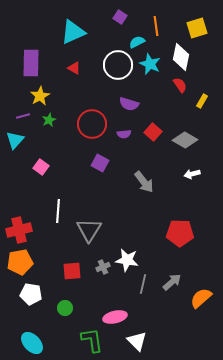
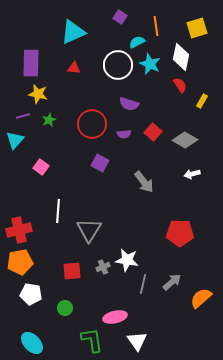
red triangle at (74, 68): rotated 24 degrees counterclockwise
yellow star at (40, 96): moved 2 px left, 2 px up; rotated 30 degrees counterclockwise
white triangle at (137, 341): rotated 10 degrees clockwise
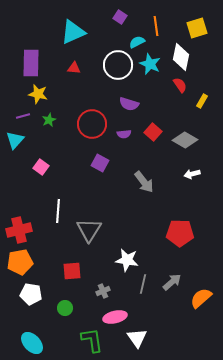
gray cross at (103, 267): moved 24 px down
white triangle at (137, 341): moved 3 px up
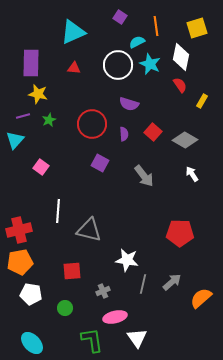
purple semicircle at (124, 134): rotated 88 degrees counterclockwise
white arrow at (192, 174): rotated 70 degrees clockwise
gray arrow at (144, 182): moved 6 px up
gray triangle at (89, 230): rotated 48 degrees counterclockwise
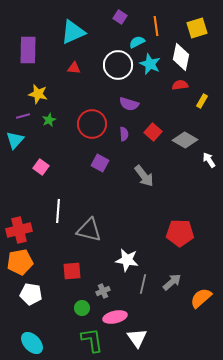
purple rectangle at (31, 63): moved 3 px left, 13 px up
red semicircle at (180, 85): rotated 63 degrees counterclockwise
white arrow at (192, 174): moved 17 px right, 14 px up
green circle at (65, 308): moved 17 px right
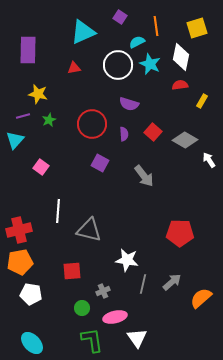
cyan triangle at (73, 32): moved 10 px right
red triangle at (74, 68): rotated 16 degrees counterclockwise
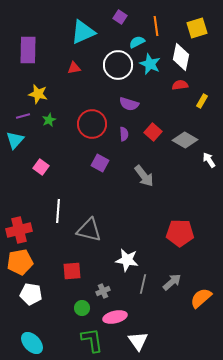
white triangle at (137, 338): moved 1 px right, 3 px down
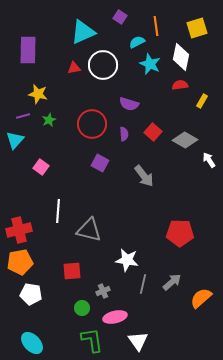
white circle at (118, 65): moved 15 px left
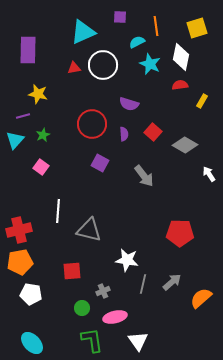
purple square at (120, 17): rotated 32 degrees counterclockwise
green star at (49, 120): moved 6 px left, 15 px down
gray diamond at (185, 140): moved 5 px down
white arrow at (209, 160): moved 14 px down
